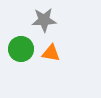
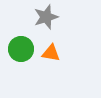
gray star: moved 2 px right, 3 px up; rotated 15 degrees counterclockwise
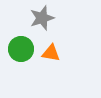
gray star: moved 4 px left, 1 px down
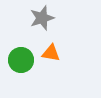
green circle: moved 11 px down
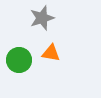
green circle: moved 2 px left
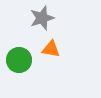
orange triangle: moved 4 px up
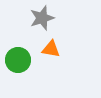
green circle: moved 1 px left
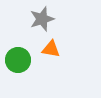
gray star: moved 1 px down
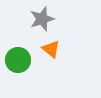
orange triangle: rotated 30 degrees clockwise
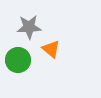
gray star: moved 13 px left, 8 px down; rotated 15 degrees clockwise
